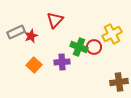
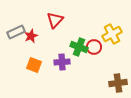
orange square: rotated 21 degrees counterclockwise
brown cross: moved 1 px left, 1 px down
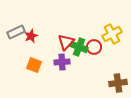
red triangle: moved 11 px right, 22 px down
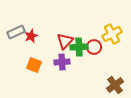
red triangle: moved 1 px left, 1 px up
green cross: rotated 24 degrees counterclockwise
brown cross: moved 3 px left, 2 px down; rotated 30 degrees counterclockwise
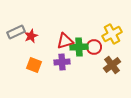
red triangle: rotated 30 degrees clockwise
brown cross: moved 3 px left, 20 px up
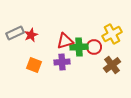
gray rectangle: moved 1 px left, 1 px down
red star: moved 1 px up
